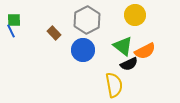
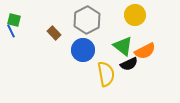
green square: rotated 16 degrees clockwise
yellow semicircle: moved 8 px left, 11 px up
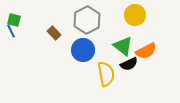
orange semicircle: moved 1 px right
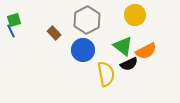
green square: rotated 32 degrees counterclockwise
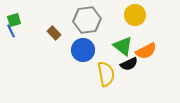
gray hexagon: rotated 20 degrees clockwise
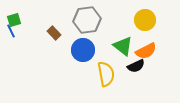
yellow circle: moved 10 px right, 5 px down
black semicircle: moved 7 px right, 2 px down
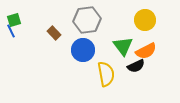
green triangle: rotated 15 degrees clockwise
